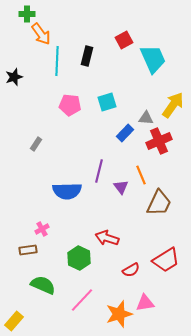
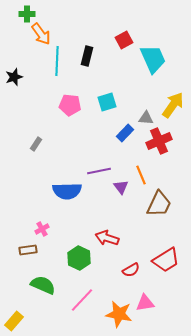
purple line: rotated 65 degrees clockwise
brown trapezoid: moved 1 px down
orange star: rotated 28 degrees clockwise
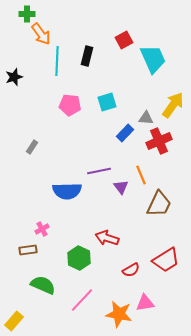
gray rectangle: moved 4 px left, 3 px down
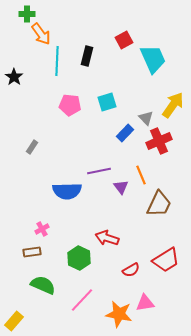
black star: rotated 18 degrees counterclockwise
gray triangle: rotated 42 degrees clockwise
brown rectangle: moved 4 px right, 2 px down
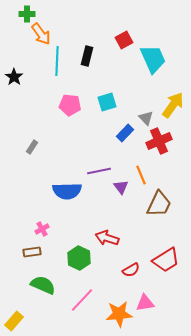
orange star: rotated 16 degrees counterclockwise
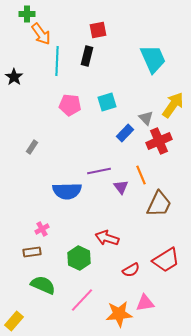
red square: moved 26 px left, 10 px up; rotated 18 degrees clockwise
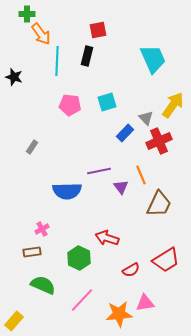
black star: rotated 18 degrees counterclockwise
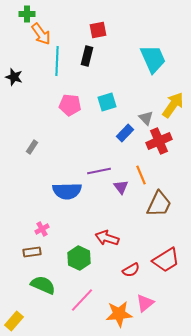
pink triangle: rotated 30 degrees counterclockwise
